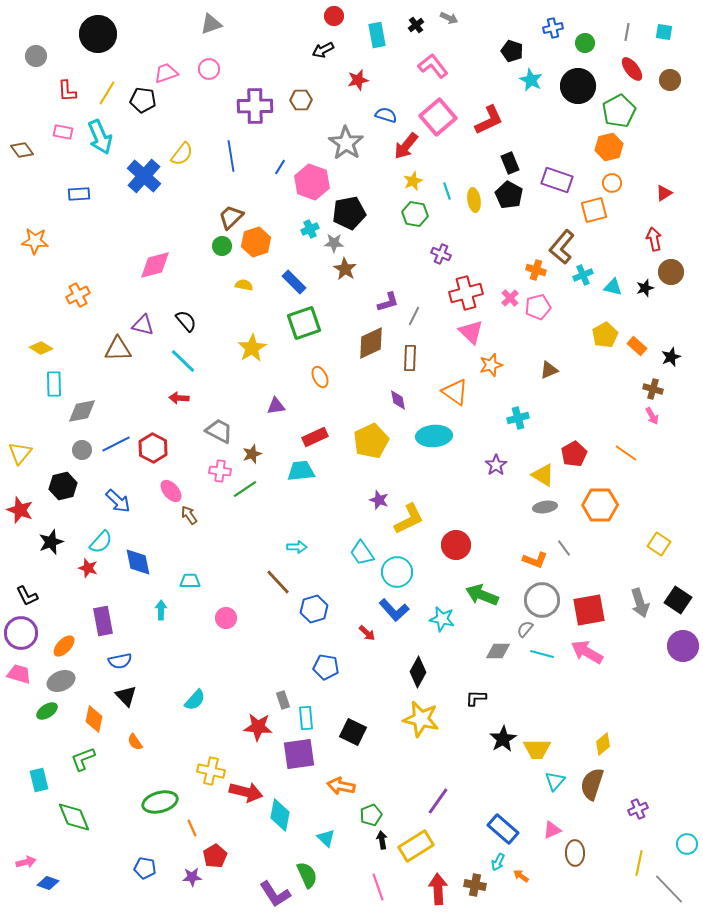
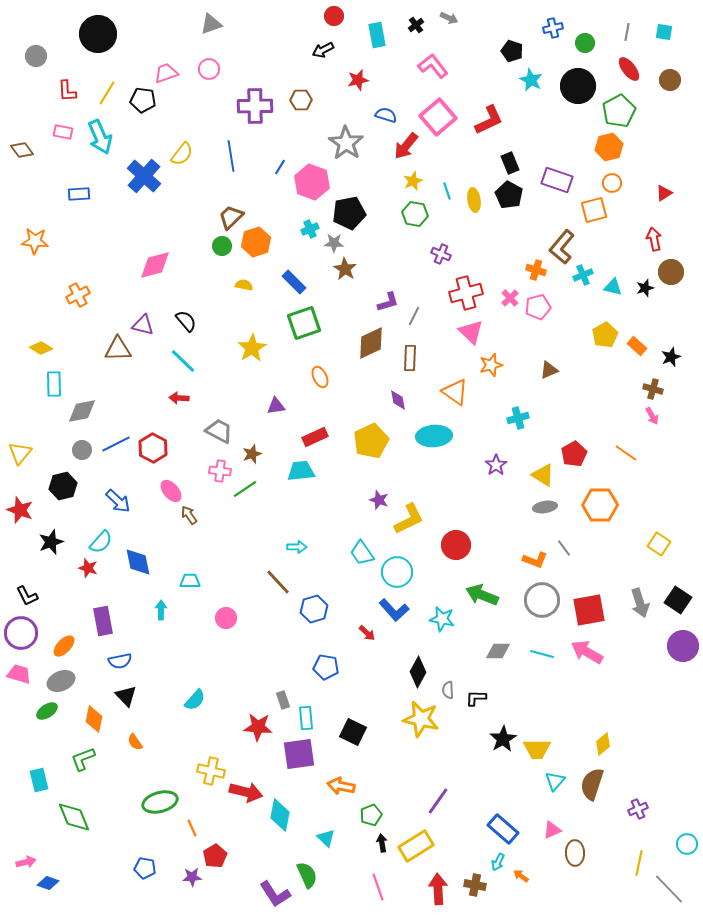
red ellipse at (632, 69): moved 3 px left
gray semicircle at (525, 629): moved 77 px left, 61 px down; rotated 42 degrees counterclockwise
black arrow at (382, 840): moved 3 px down
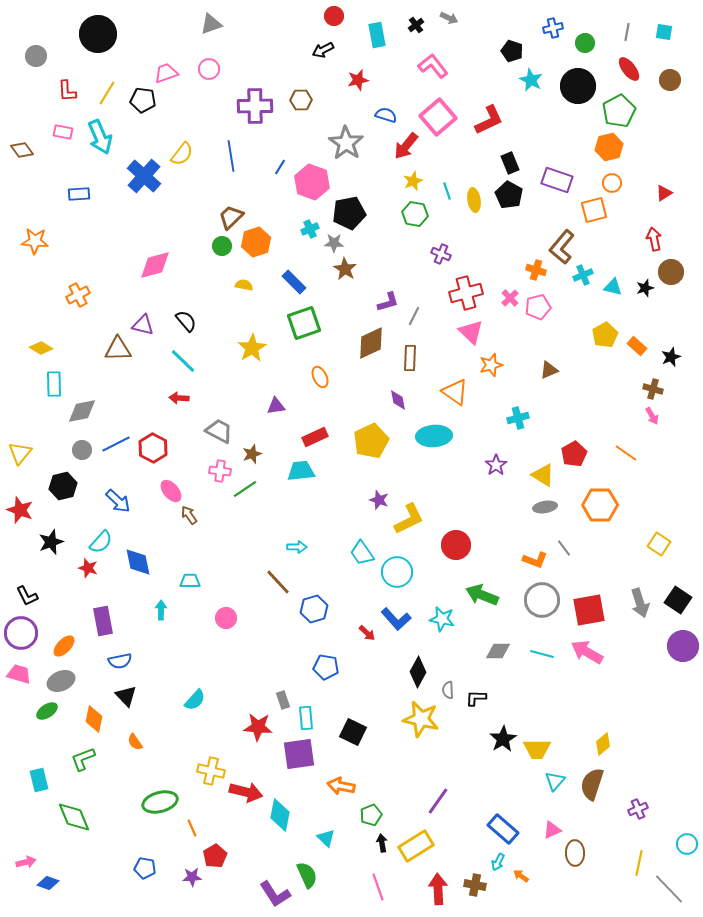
blue L-shape at (394, 610): moved 2 px right, 9 px down
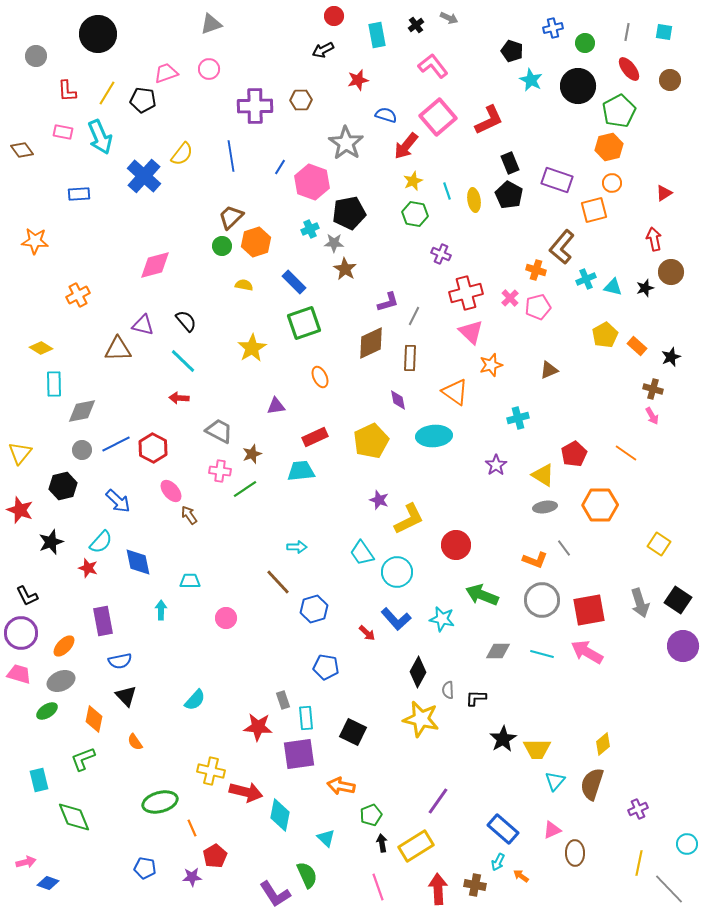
cyan cross at (583, 275): moved 3 px right, 4 px down
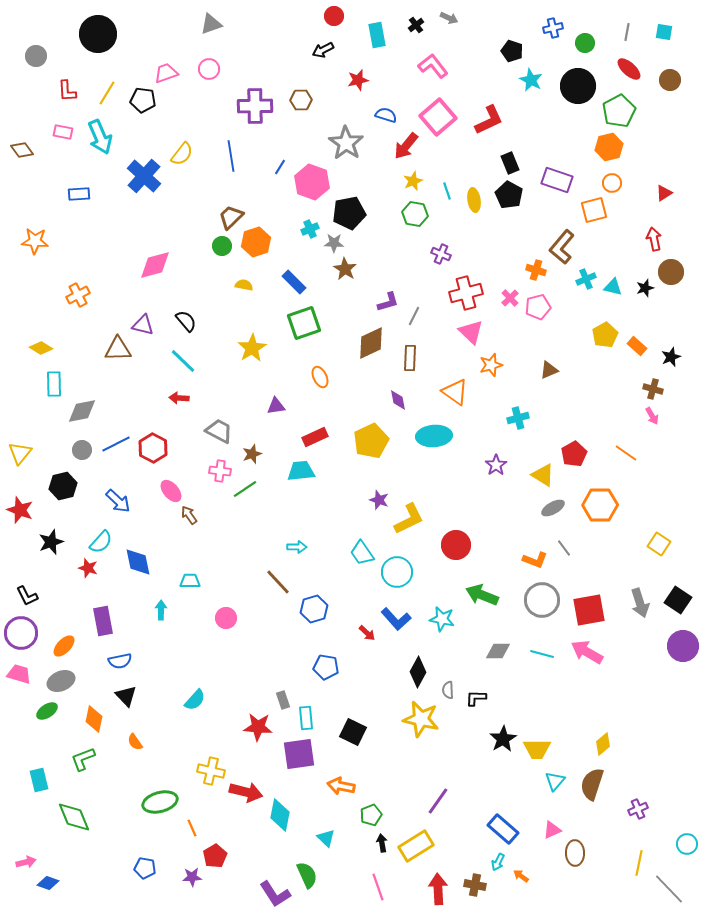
red ellipse at (629, 69): rotated 10 degrees counterclockwise
gray ellipse at (545, 507): moved 8 px right, 1 px down; rotated 20 degrees counterclockwise
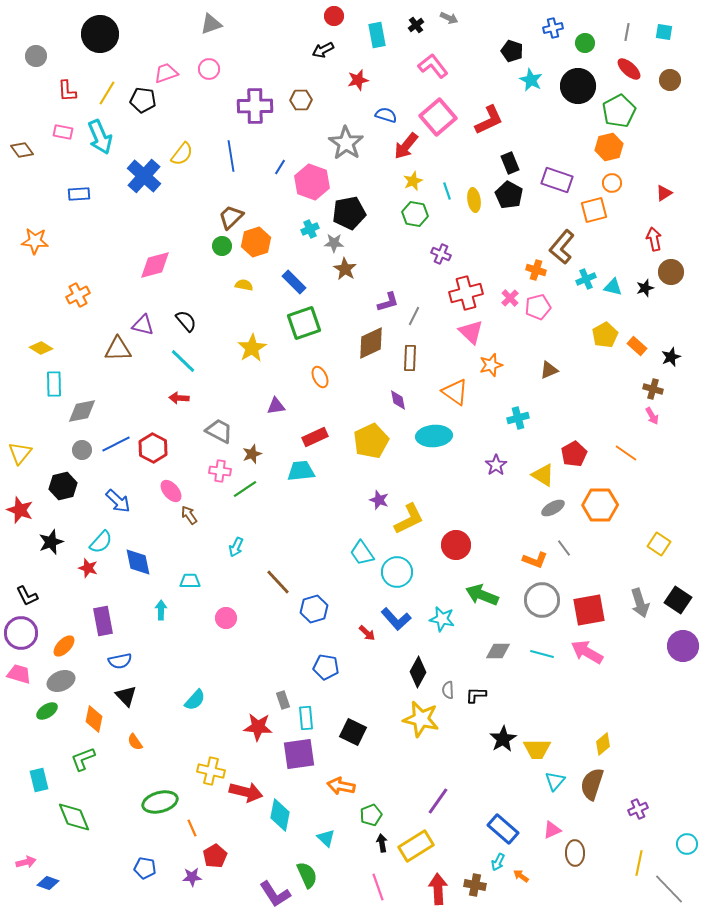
black circle at (98, 34): moved 2 px right
cyan arrow at (297, 547): moved 61 px left; rotated 114 degrees clockwise
black L-shape at (476, 698): moved 3 px up
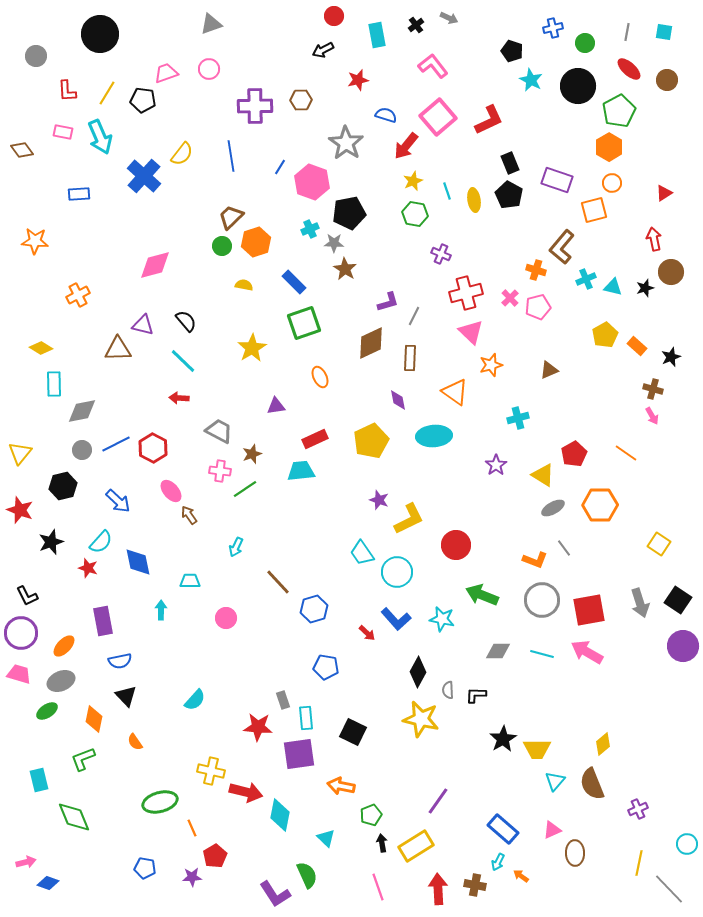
brown circle at (670, 80): moved 3 px left
orange hexagon at (609, 147): rotated 16 degrees counterclockwise
red rectangle at (315, 437): moved 2 px down
brown semicircle at (592, 784): rotated 40 degrees counterclockwise
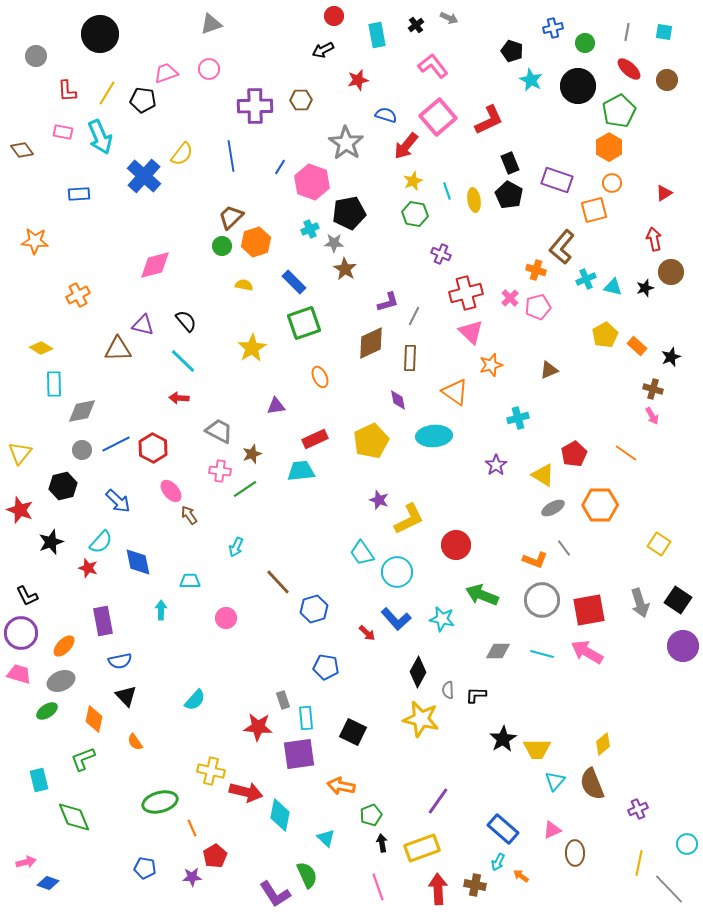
yellow rectangle at (416, 846): moved 6 px right, 2 px down; rotated 12 degrees clockwise
